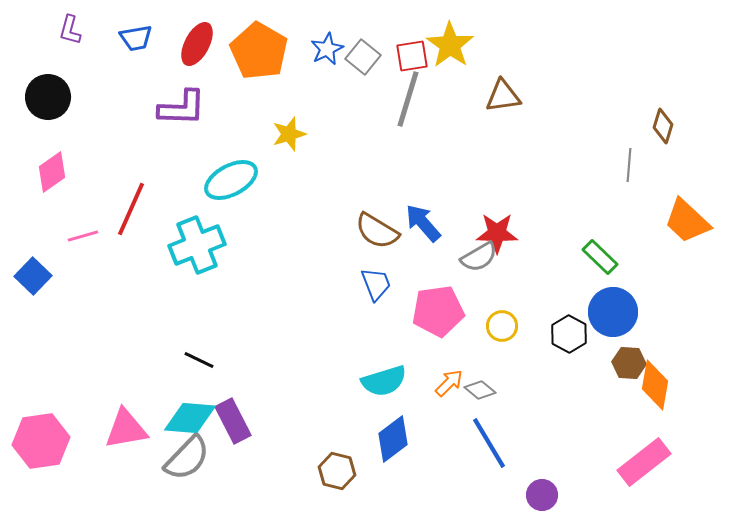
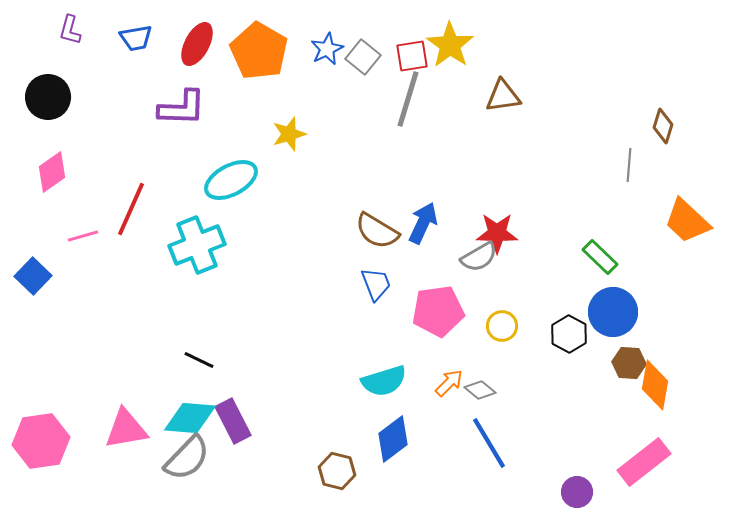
blue arrow at (423, 223): rotated 66 degrees clockwise
purple circle at (542, 495): moved 35 px right, 3 px up
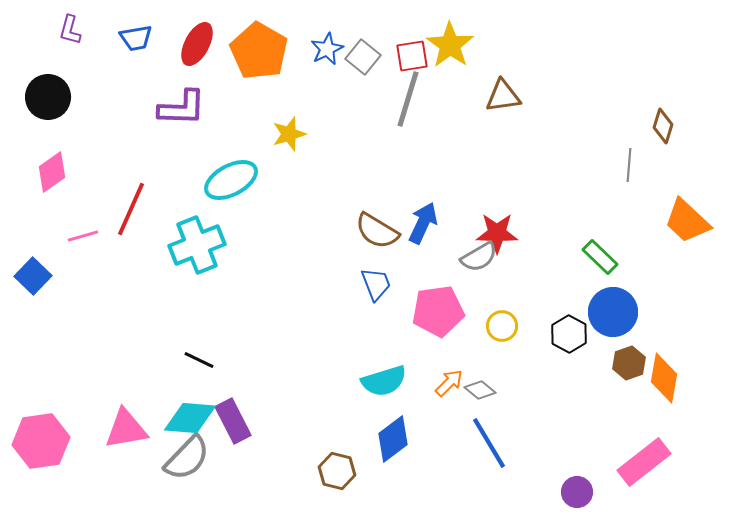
brown hexagon at (629, 363): rotated 24 degrees counterclockwise
orange diamond at (655, 385): moved 9 px right, 7 px up
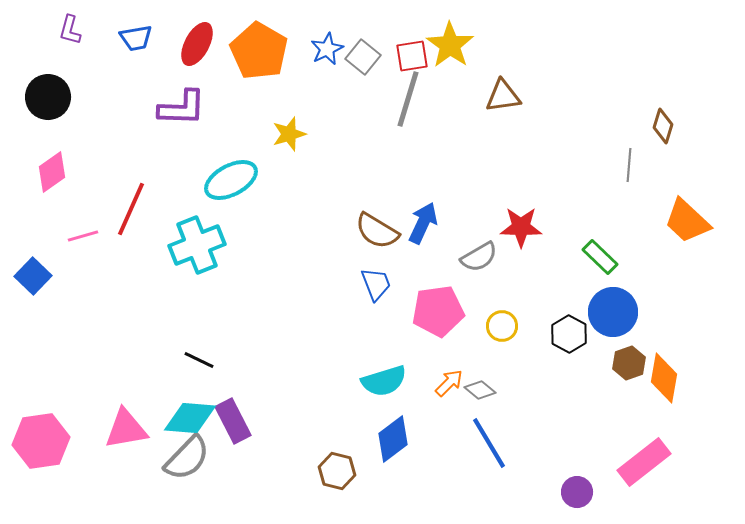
red star at (497, 233): moved 24 px right, 6 px up
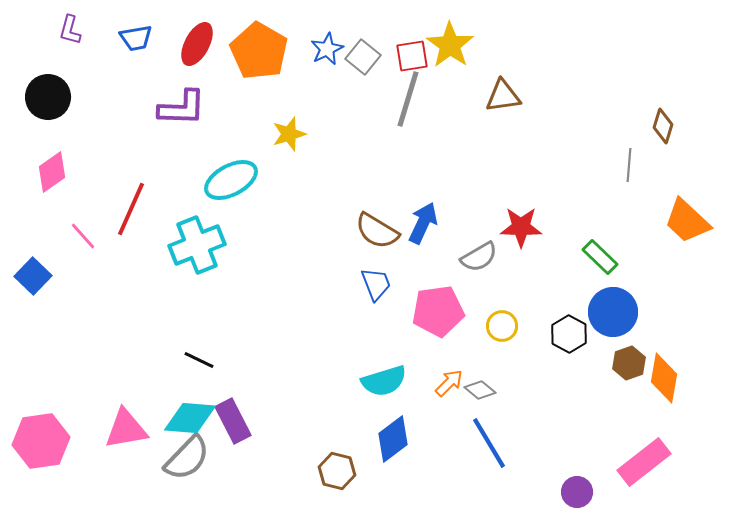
pink line at (83, 236): rotated 64 degrees clockwise
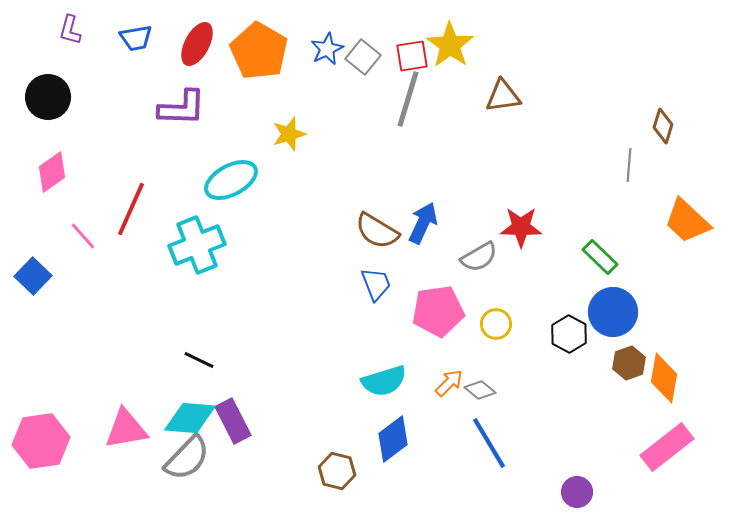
yellow circle at (502, 326): moved 6 px left, 2 px up
pink rectangle at (644, 462): moved 23 px right, 15 px up
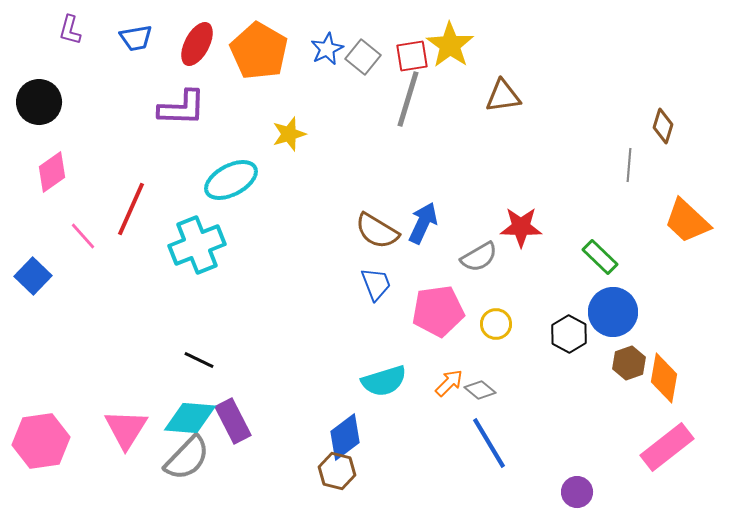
black circle at (48, 97): moved 9 px left, 5 px down
pink triangle at (126, 429): rotated 48 degrees counterclockwise
blue diamond at (393, 439): moved 48 px left, 2 px up
